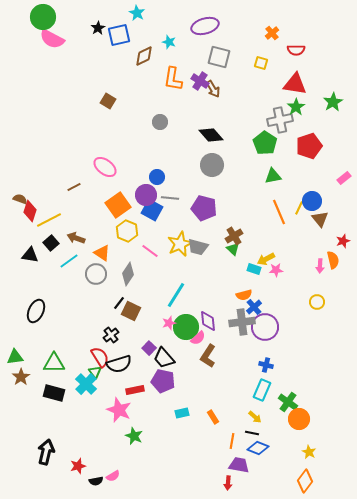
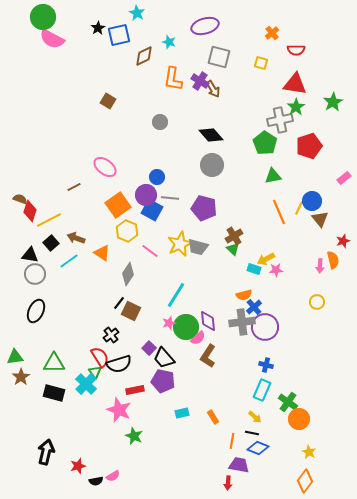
gray circle at (96, 274): moved 61 px left
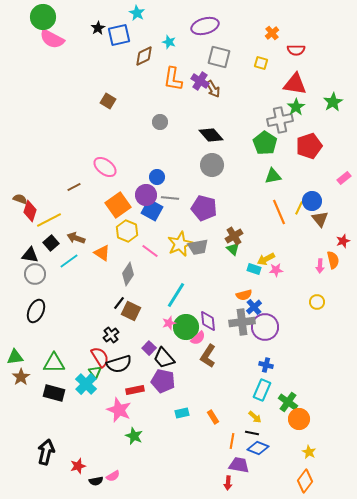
gray trapezoid at (198, 247): rotated 25 degrees counterclockwise
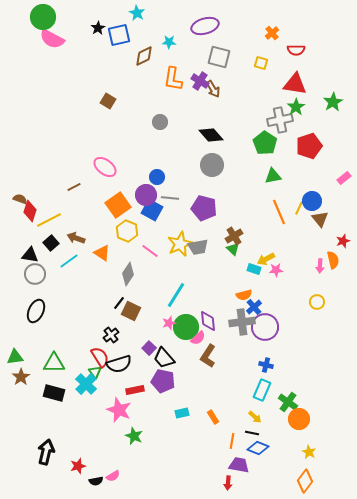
cyan star at (169, 42): rotated 16 degrees counterclockwise
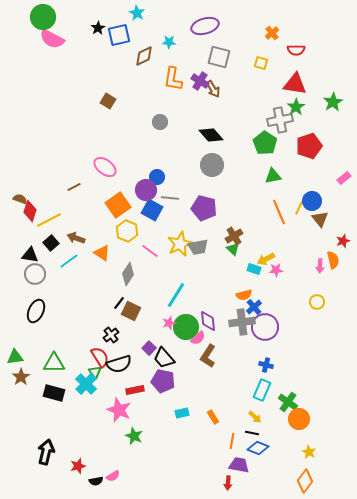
purple circle at (146, 195): moved 5 px up
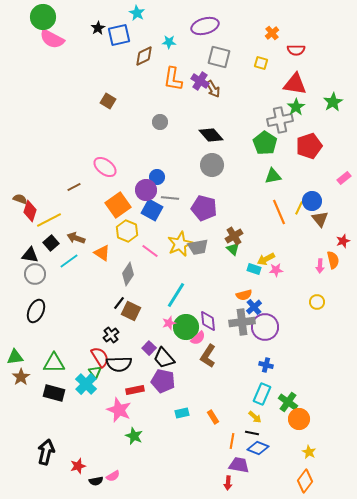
black semicircle at (119, 364): rotated 15 degrees clockwise
cyan rectangle at (262, 390): moved 4 px down
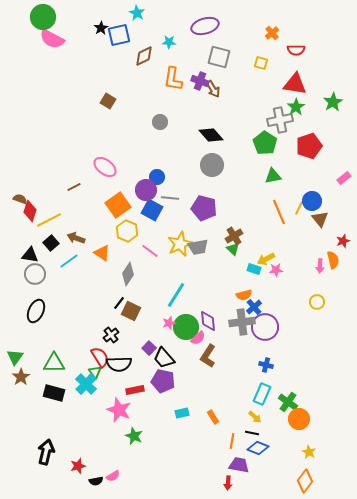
black star at (98, 28): moved 3 px right
purple cross at (200, 81): rotated 12 degrees counterclockwise
green triangle at (15, 357): rotated 48 degrees counterclockwise
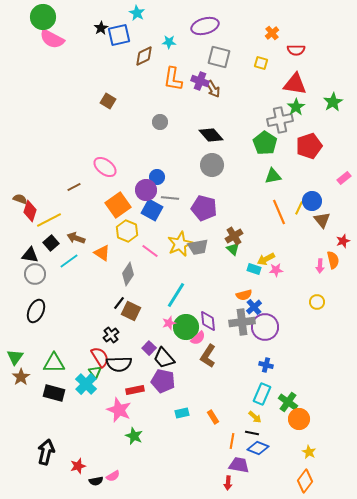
brown triangle at (320, 219): moved 2 px right, 1 px down
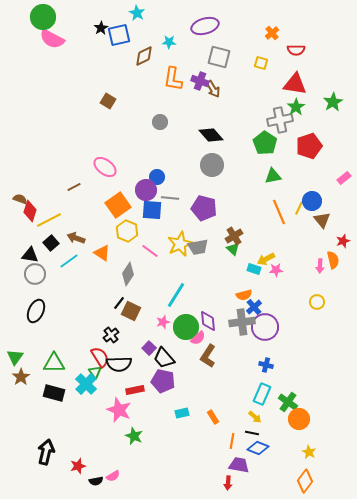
blue square at (152, 210): rotated 25 degrees counterclockwise
pink star at (169, 323): moved 6 px left, 1 px up
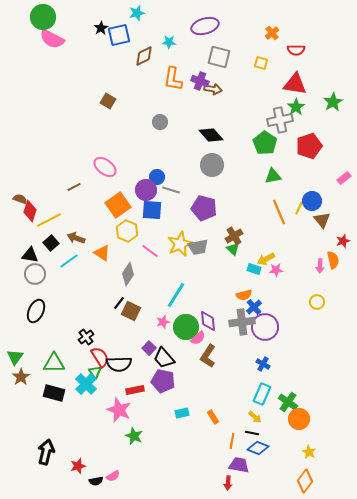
cyan star at (137, 13): rotated 28 degrees clockwise
brown arrow at (213, 89): rotated 48 degrees counterclockwise
gray line at (170, 198): moved 1 px right, 8 px up; rotated 12 degrees clockwise
black cross at (111, 335): moved 25 px left, 2 px down
blue cross at (266, 365): moved 3 px left, 1 px up; rotated 16 degrees clockwise
